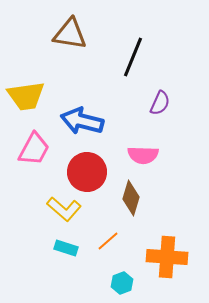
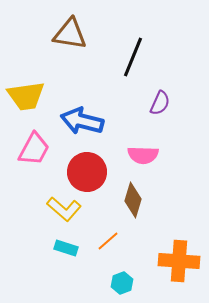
brown diamond: moved 2 px right, 2 px down
orange cross: moved 12 px right, 4 px down
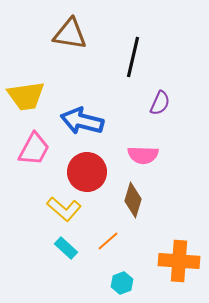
black line: rotated 9 degrees counterclockwise
cyan rectangle: rotated 25 degrees clockwise
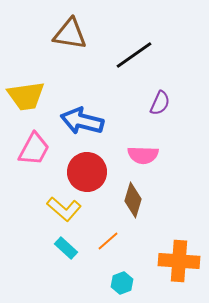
black line: moved 1 px right, 2 px up; rotated 42 degrees clockwise
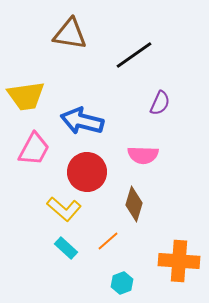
brown diamond: moved 1 px right, 4 px down
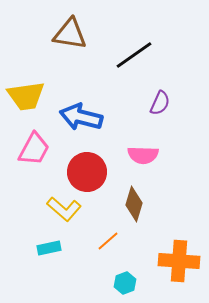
blue arrow: moved 1 px left, 4 px up
cyan rectangle: moved 17 px left; rotated 55 degrees counterclockwise
cyan hexagon: moved 3 px right
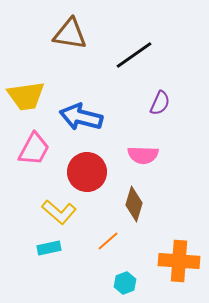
yellow L-shape: moved 5 px left, 3 px down
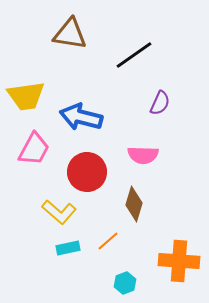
cyan rectangle: moved 19 px right
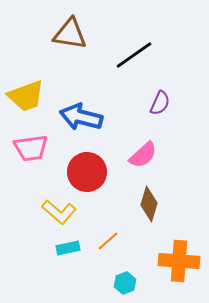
yellow trapezoid: rotated 12 degrees counterclockwise
pink trapezoid: moved 3 px left, 1 px up; rotated 54 degrees clockwise
pink semicircle: rotated 44 degrees counterclockwise
brown diamond: moved 15 px right
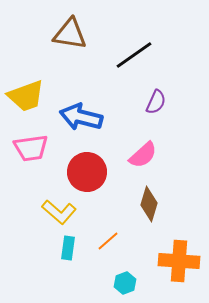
purple semicircle: moved 4 px left, 1 px up
cyan rectangle: rotated 70 degrees counterclockwise
